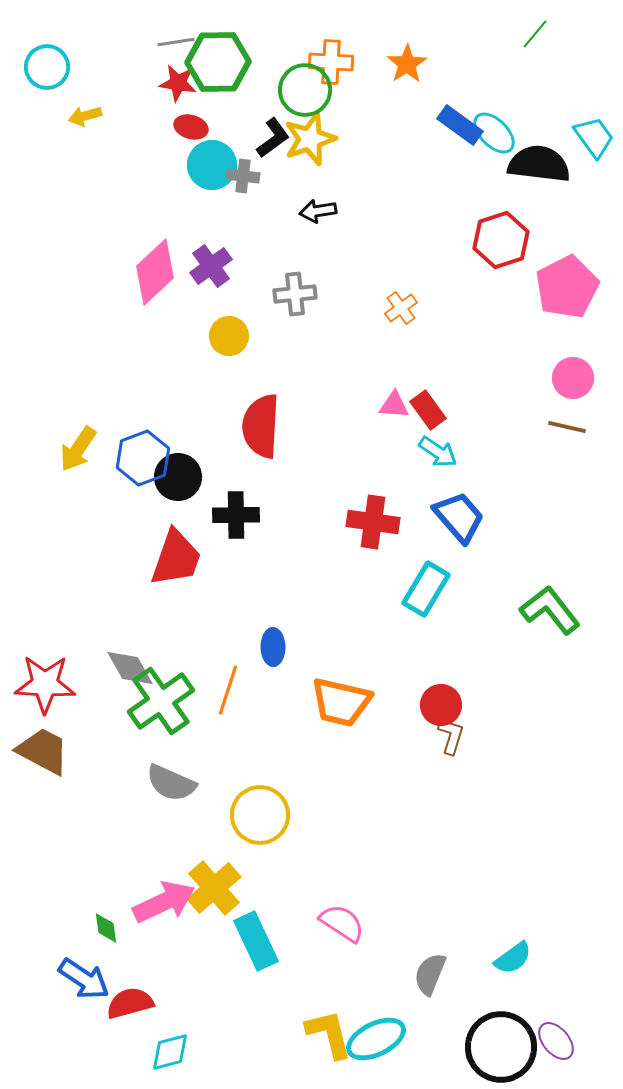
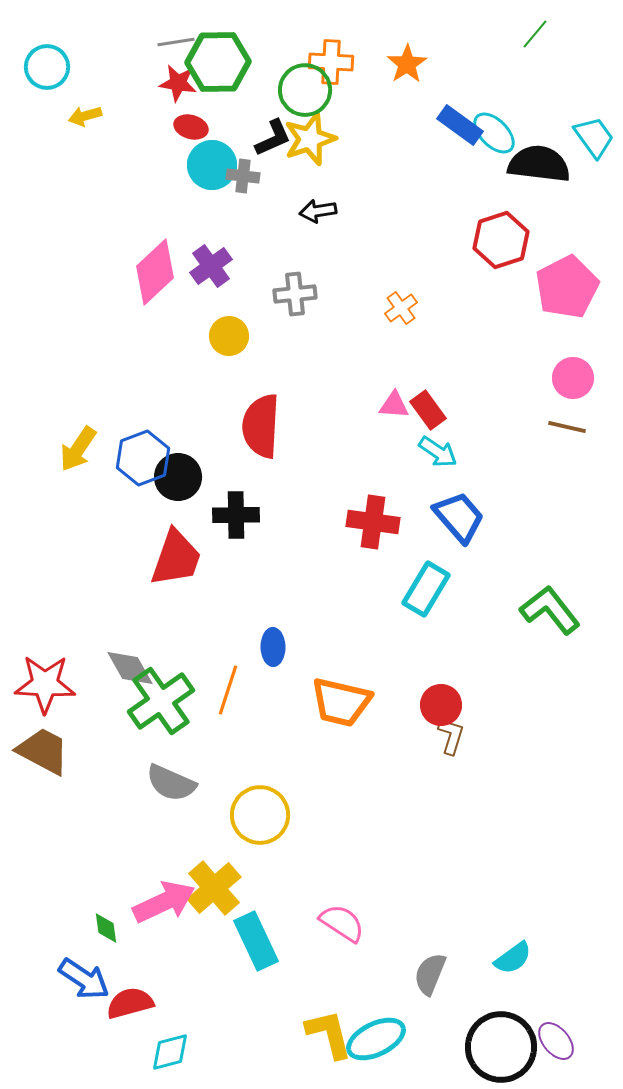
black L-shape at (273, 138): rotated 12 degrees clockwise
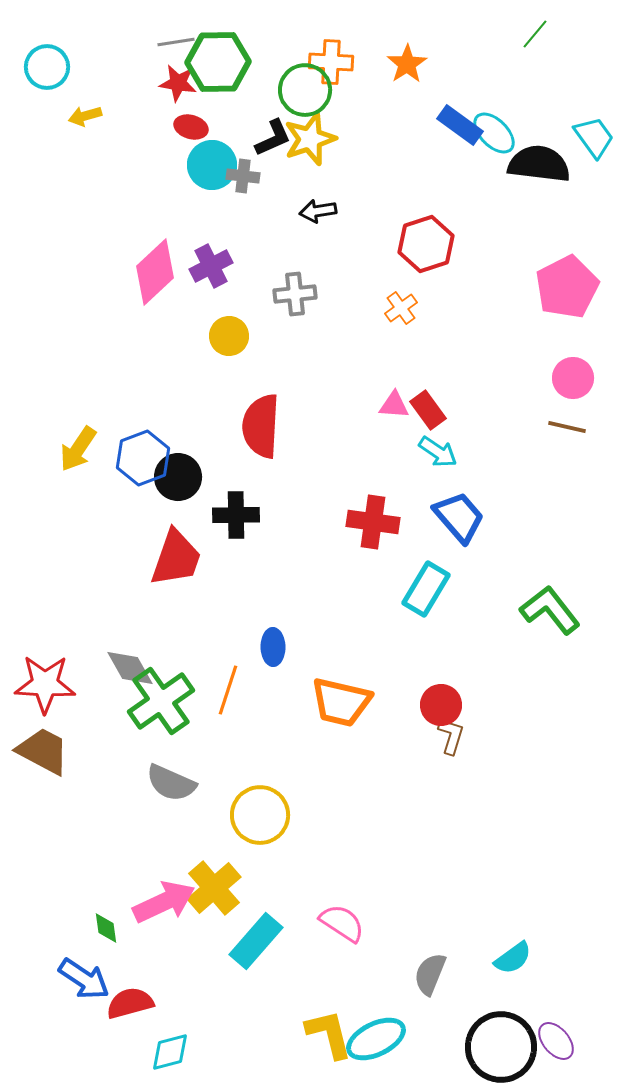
red hexagon at (501, 240): moved 75 px left, 4 px down
purple cross at (211, 266): rotated 9 degrees clockwise
cyan rectangle at (256, 941): rotated 66 degrees clockwise
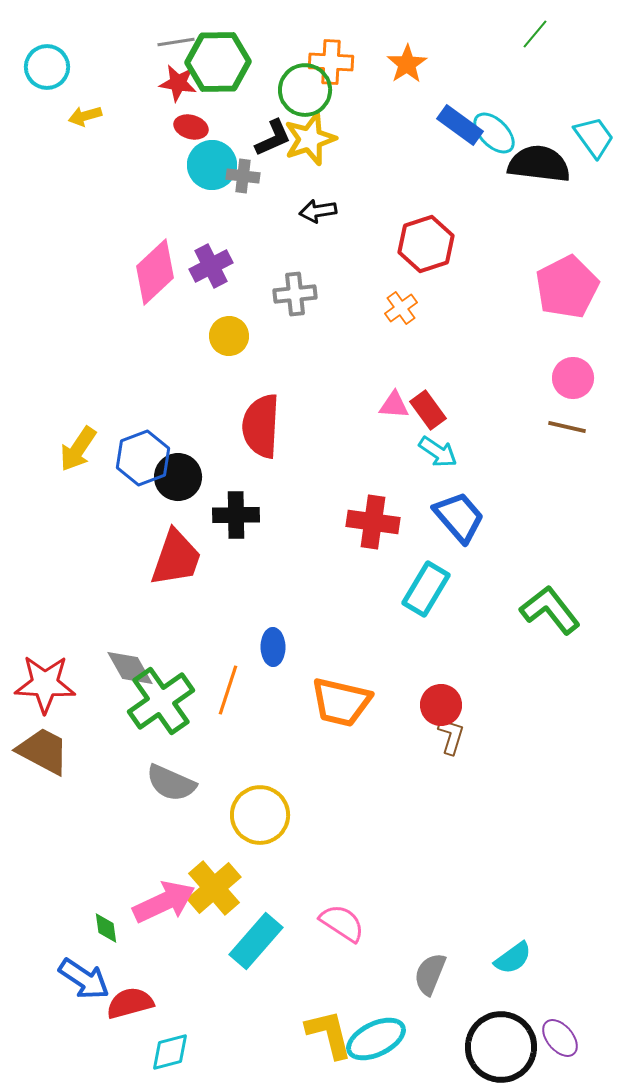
purple ellipse at (556, 1041): moved 4 px right, 3 px up
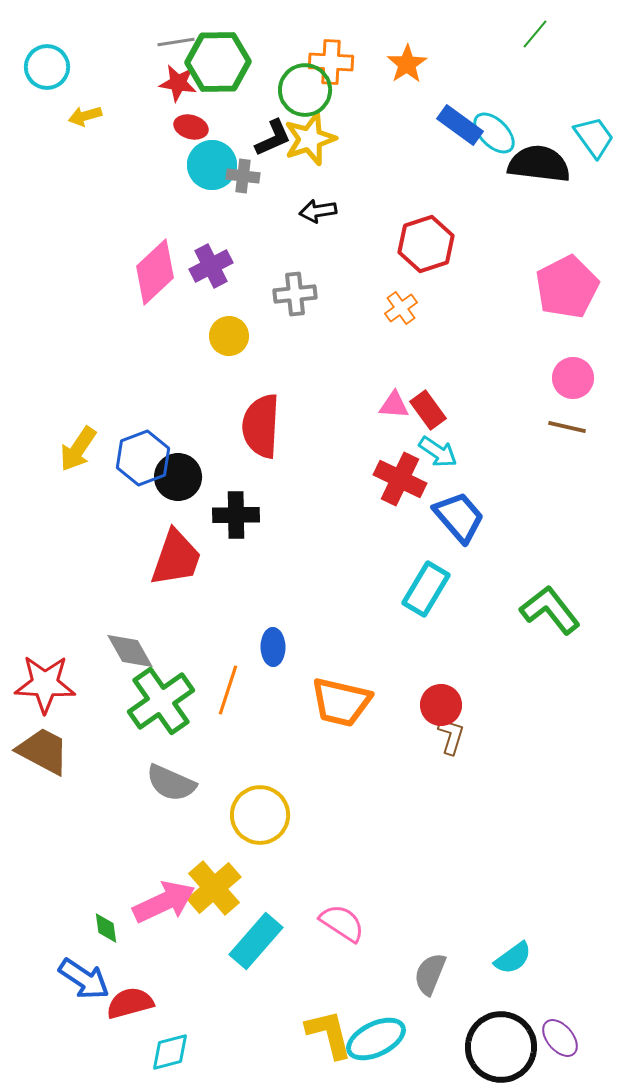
red cross at (373, 522): moved 27 px right, 43 px up; rotated 18 degrees clockwise
gray diamond at (130, 668): moved 17 px up
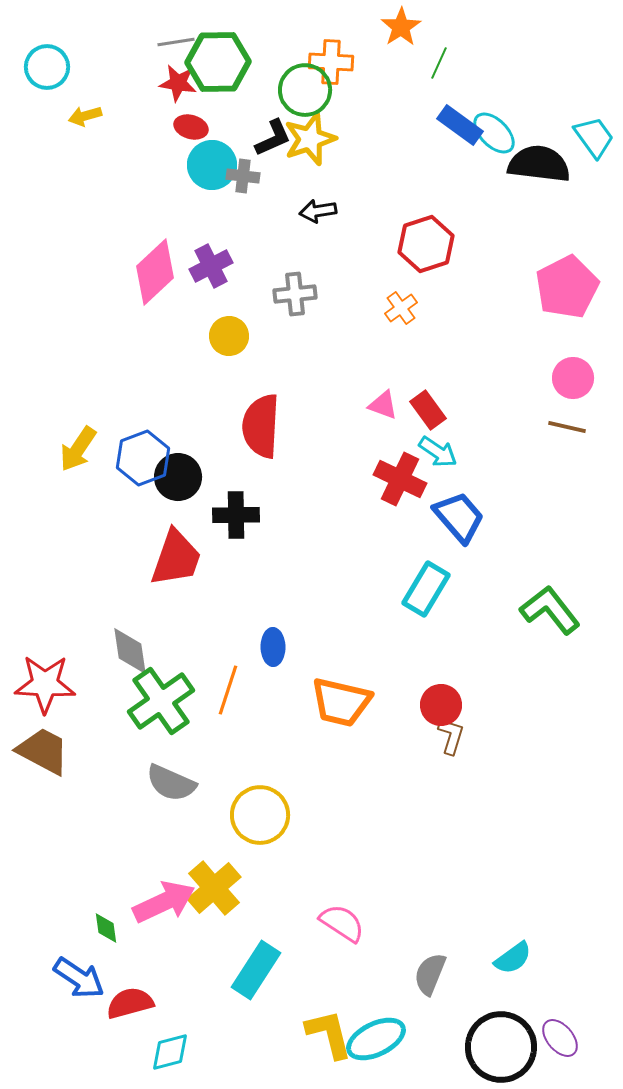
green line at (535, 34): moved 96 px left, 29 px down; rotated 16 degrees counterclockwise
orange star at (407, 64): moved 6 px left, 37 px up
pink triangle at (394, 405): moved 11 px left; rotated 16 degrees clockwise
gray diamond at (130, 651): rotated 21 degrees clockwise
cyan rectangle at (256, 941): moved 29 px down; rotated 8 degrees counterclockwise
blue arrow at (84, 979): moved 5 px left, 1 px up
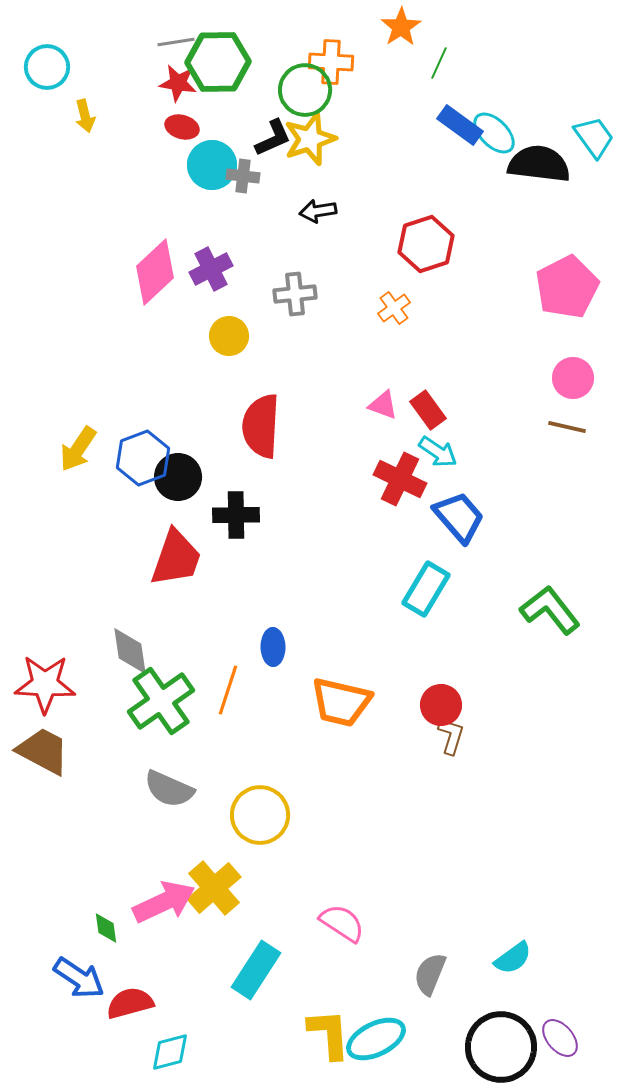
yellow arrow at (85, 116): rotated 88 degrees counterclockwise
red ellipse at (191, 127): moved 9 px left
purple cross at (211, 266): moved 3 px down
orange cross at (401, 308): moved 7 px left
gray semicircle at (171, 783): moved 2 px left, 6 px down
yellow L-shape at (329, 1034): rotated 10 degrees clockwise
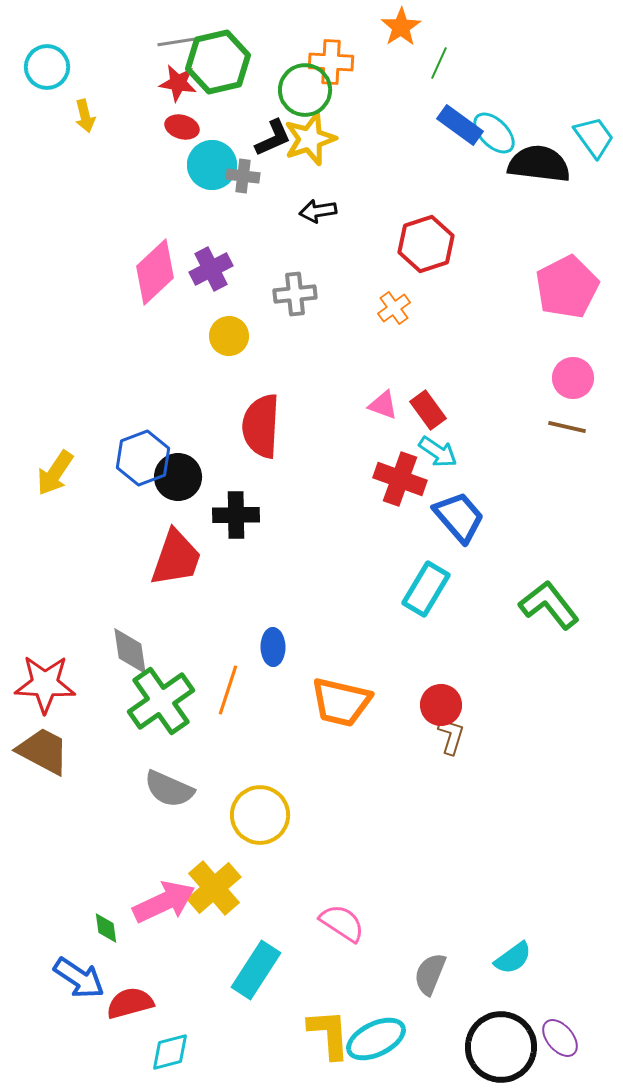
green hexagon at (218, 62): rotated 12 degrees counterclockwise
yellow arrow at (78, 449): moved 23 px left, 24 px down
red cross at (400, 479): rotated 6 degrees counterclockwise
green L-shape at (550, 610): moved 1 px left, 5 px up
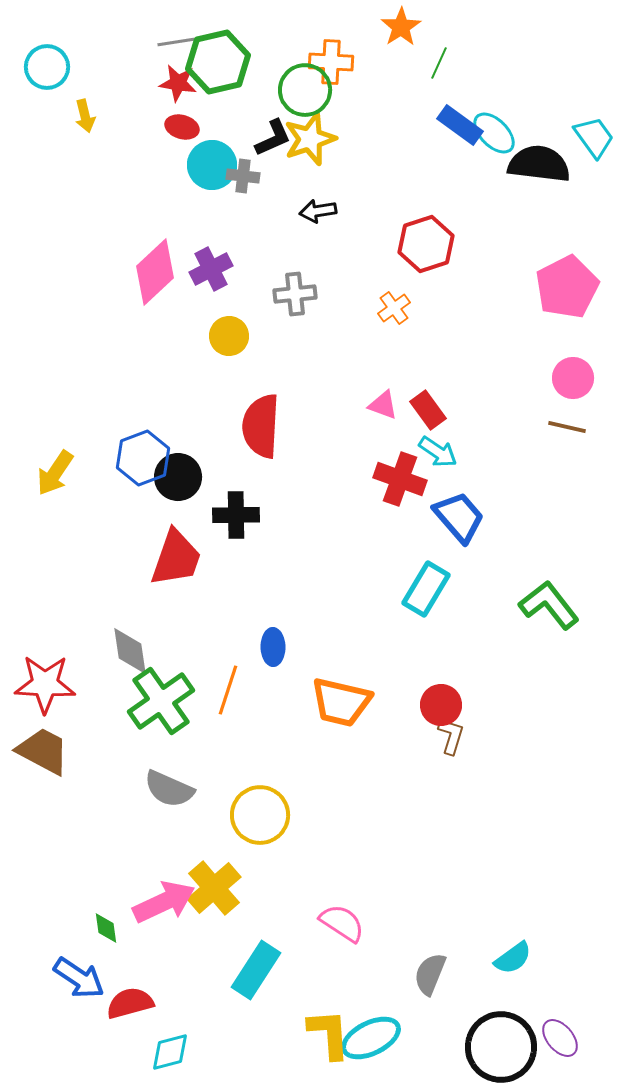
cyan ellipse at (376, 1039): moved 5 px left, 1 px up
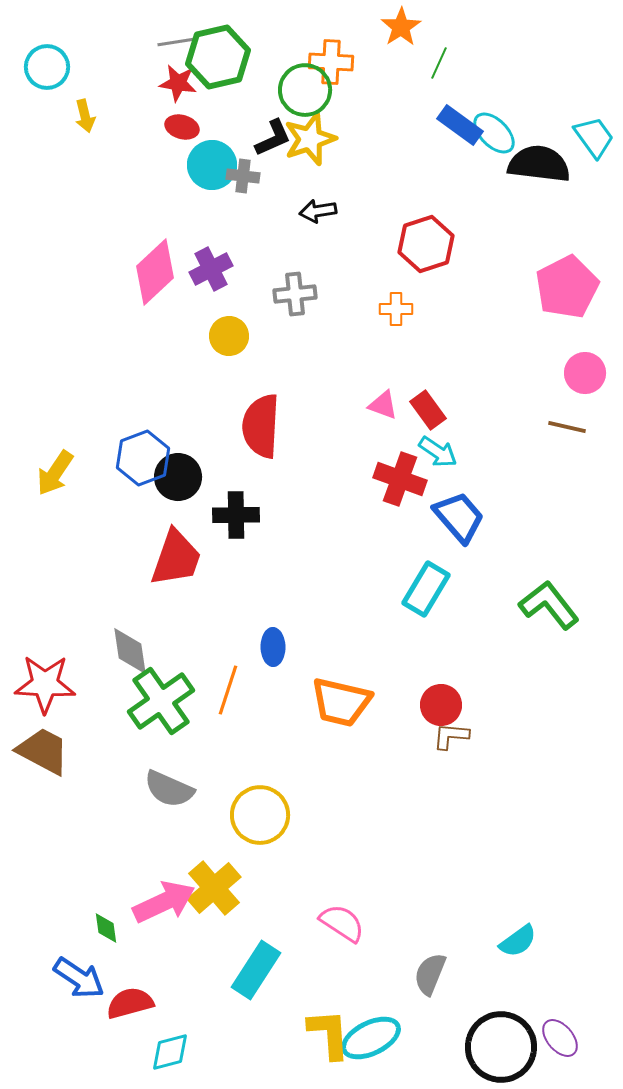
green hexagon at (218, 62): moved 5 px up
orange cross at (394, 308): moved 2 px right, 1 px down; rotated 36 degrees clockwise
pink circle at (573, 378): moved 12 px right, 5 px up
brown L-shape at (451, 736): rotated 102 degrees counterclockwise
cyan semicircle at (513, 958): moved 5 px right, 17 px up
